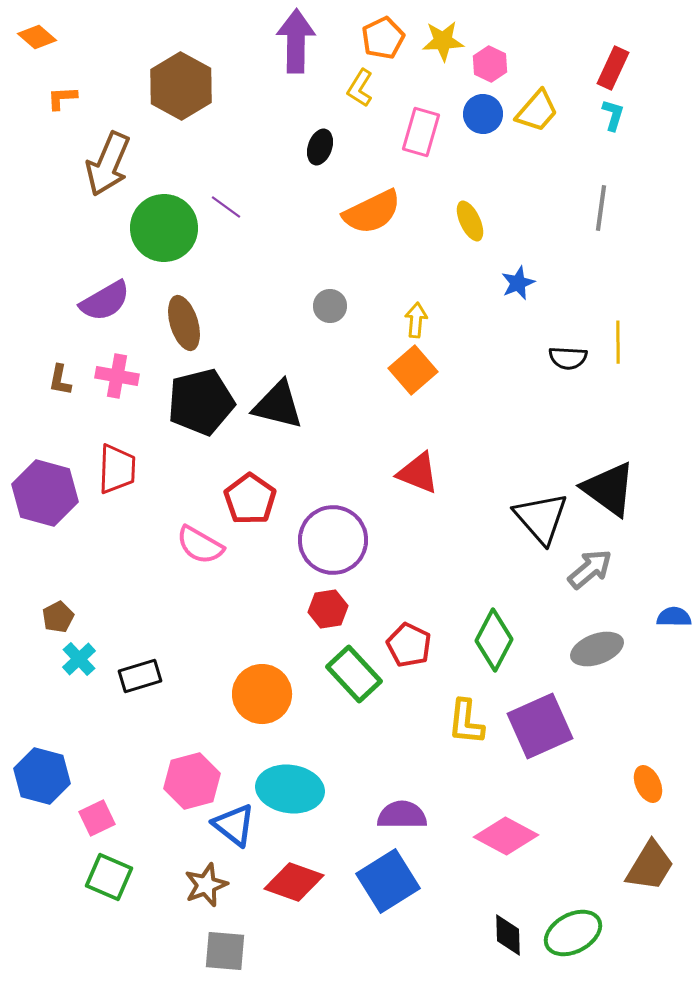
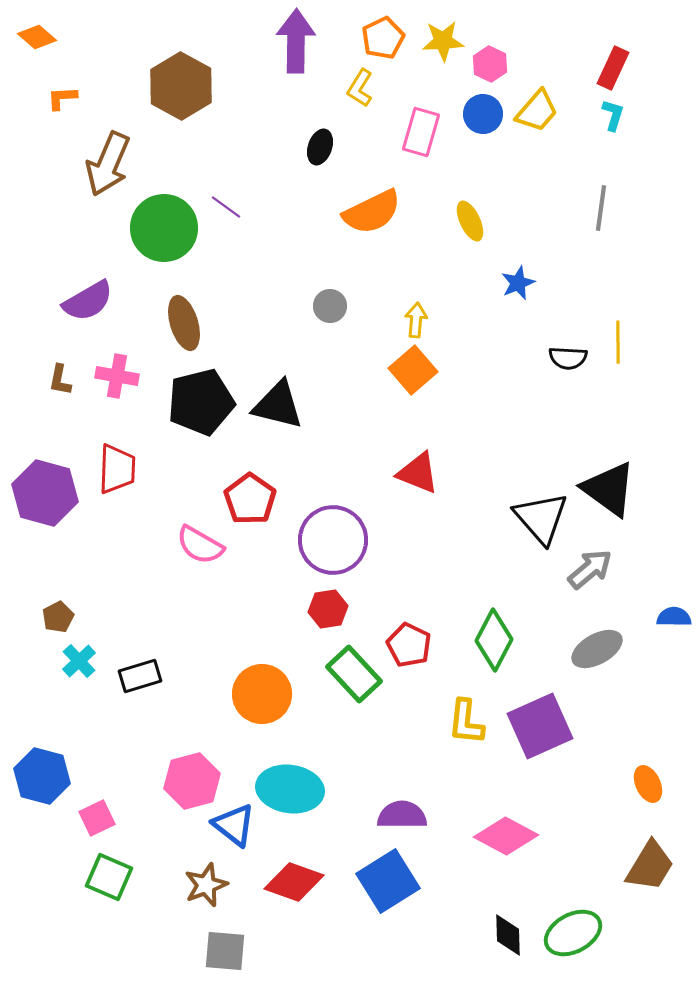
purple semicircle at (105, 301): moved 17 px left
gray ellipse at (597, 649): rotated 9 degrees counterclockwise
cyan cross at (79, 659): moved 2 px down
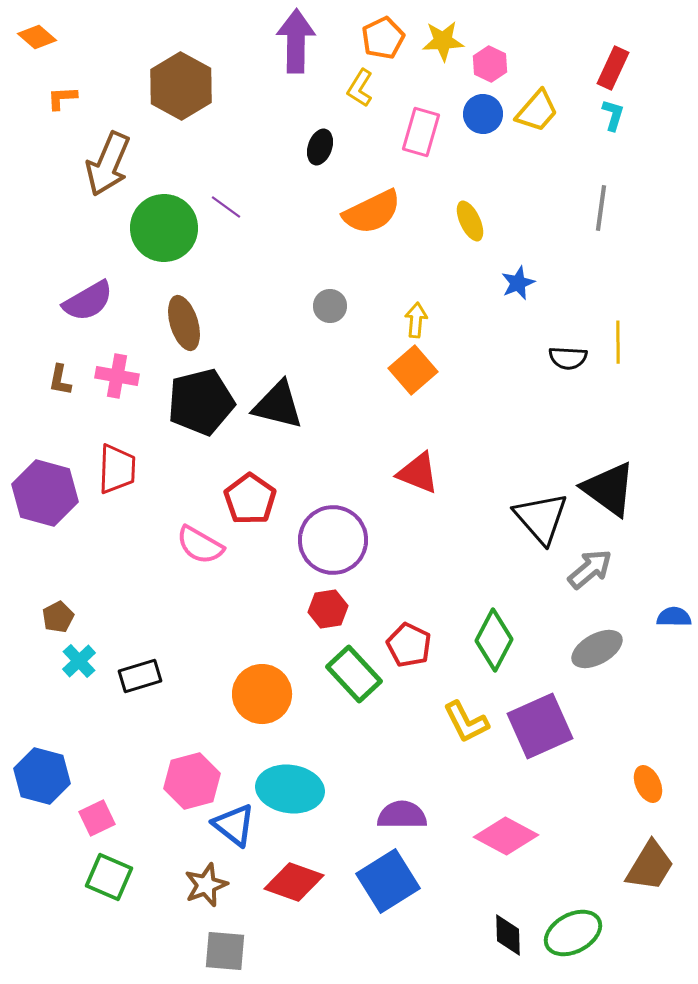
yellow L-shape at (466, 722): rotated 33 degrees counterclockwise
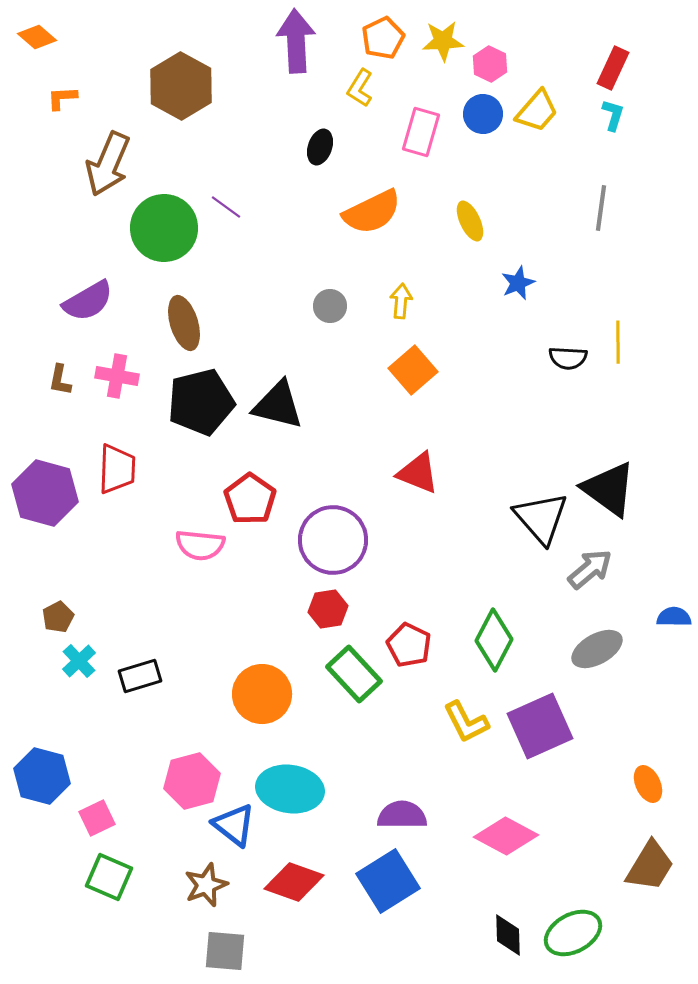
purple arrow at (296, 41): rotated 4 degrees counterclockwise
yellow arrow at (416, 320): moved 15 px left, 19 px up
pink semicircle at (200, 545): rotated 24 degrees counterclockwise
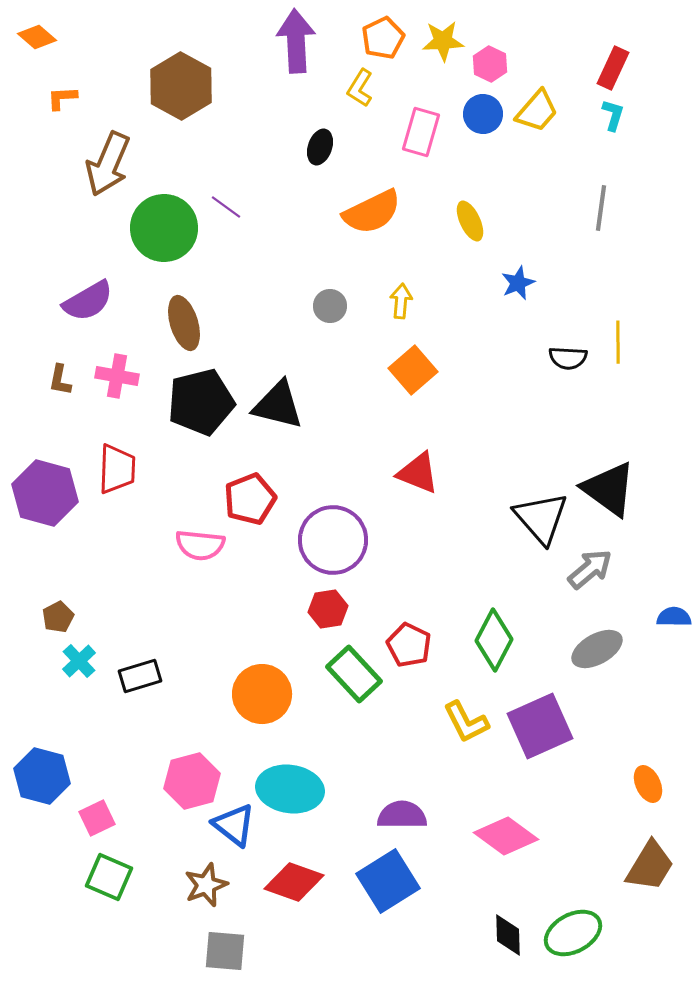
red pentagon at (250, 499): rotated 15 degrees clockwise
pink diamond at (506, 836): rotated 8 degrees clockwise
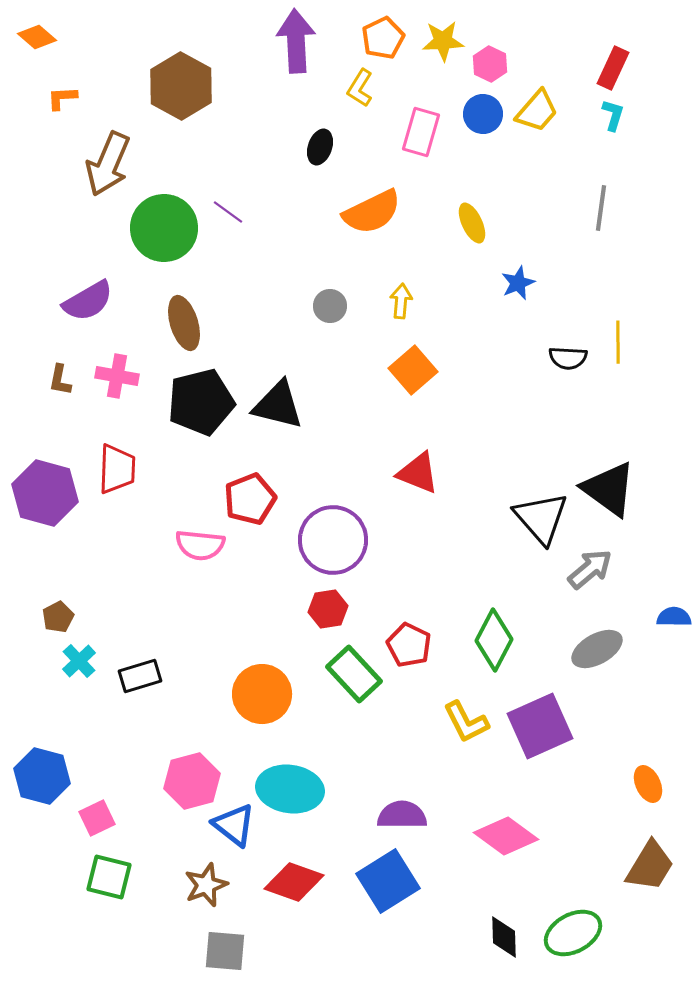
purple line at (226, 207): moved 2 px right, 5 px down
yellow ellipse at (470, 221): moved 2 px right, 2 px down
green square at (109, 877): rotated 9 degrees counterclockwise
black diamond at (508, 935): moved 4 px left, 2 px down
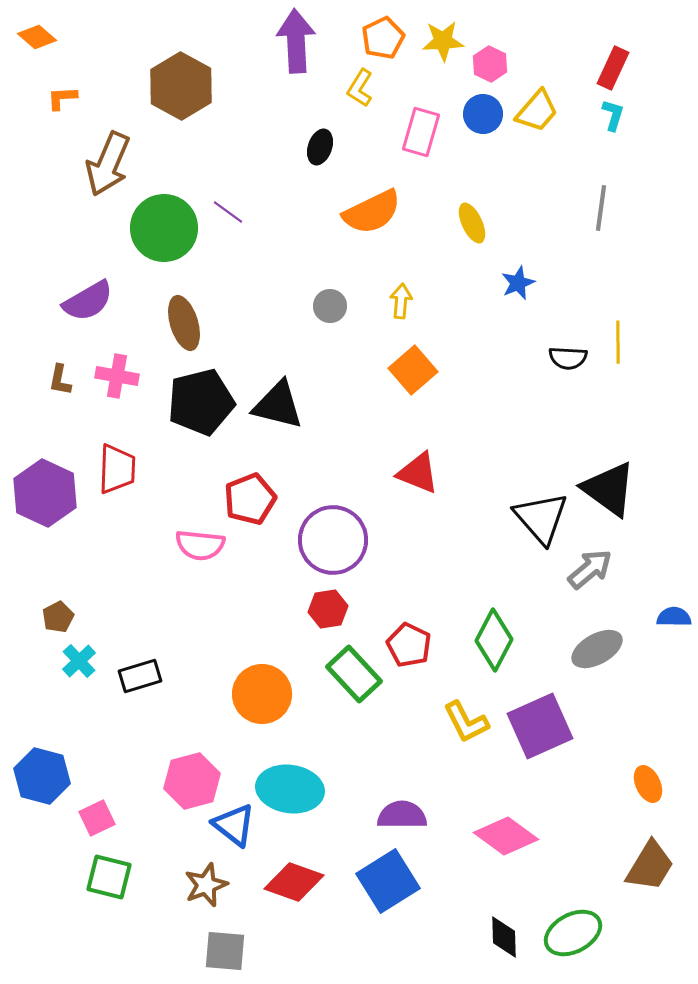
purple hexagon at (45, 493): rotated 10 degrees clockwise
